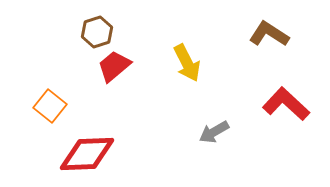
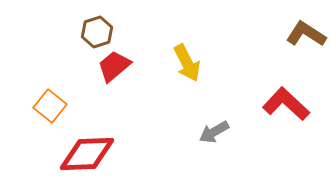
brown L-shape: moved 37 px right
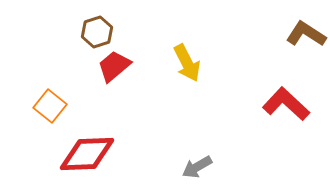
gray arrow: moved 17 px left, 35 px down
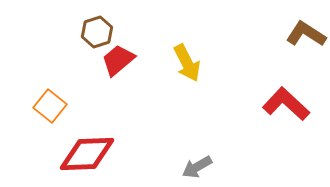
red trapezoid: moved 4 px right, 6 px up
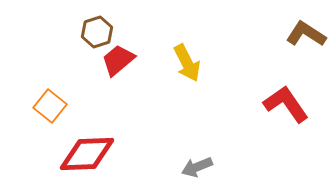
red L-shape: rotated 12 degrees clockwise
gray arrow: rotated 8 degrees clockwise
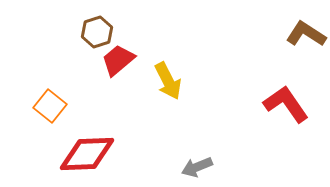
yellow arrow: moved 19 px left, 18 px down
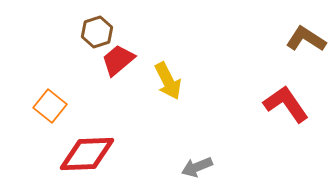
brown L-shape: moved 5 px down
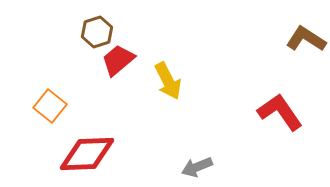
red L-shape: moved 6 px left, 8 px down
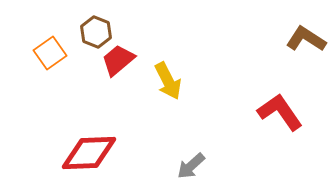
brown hexagon: moved 1 px left; rotated 20 degrees counterclockwise
orange square: moved 53 px up; rotated 16 degrees clockwise
red diamond: moved 2 px right, 1 px up
gray arrow: moved 6 px left, 1 px up; rotated 20 degrees counterclockwise
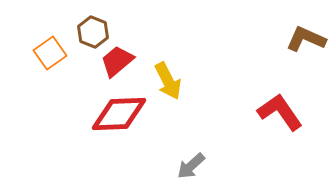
brown hexagon: moved 3 px left
brown L-shape: rotated 9 degrees counterclockwise
red trapezoid: moved 1 px left, 1 px down
red diamond: moved 30 px right, 39 px up
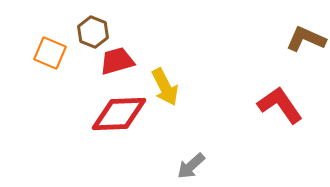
orange square: rotated 32 degrees counterclockwise
red trapezoid: rotated 24 degrees clockwise
yellow arrow: moved 3 px left, 6 px down
red L-shape: moved 7 px up
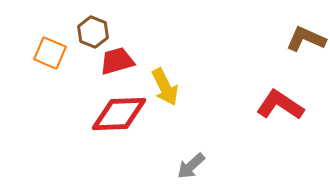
red L-shape: rotated 21 degrees counterclockwise
